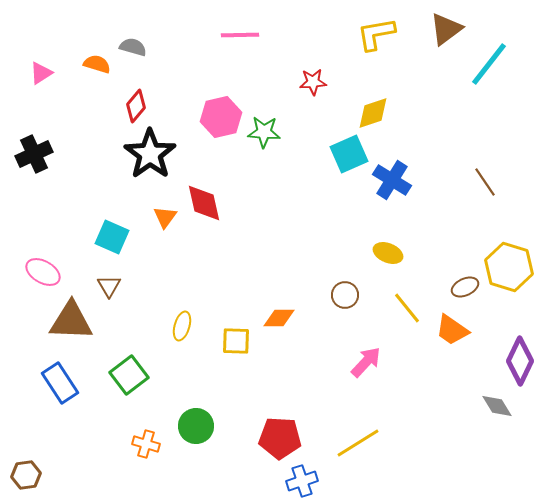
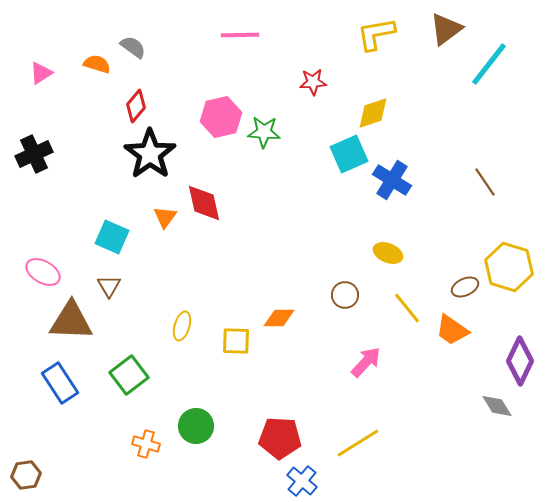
gray semicircle at (133, 47): rotated 20 degrees clockwise
blue cross at (302, 481): rotated 32 degrees counterclockwise
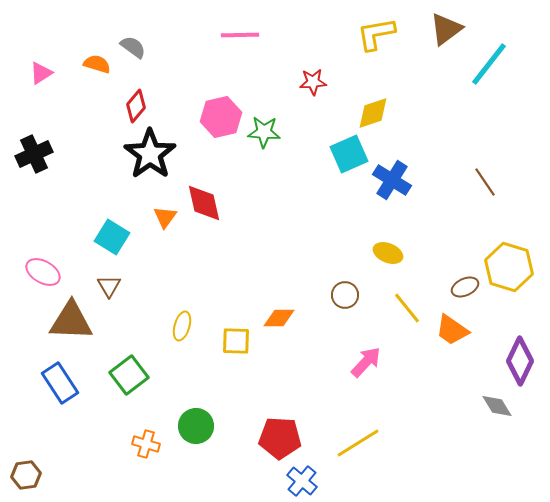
cyan square at (112, 237): rotated 8 degrees clockwise
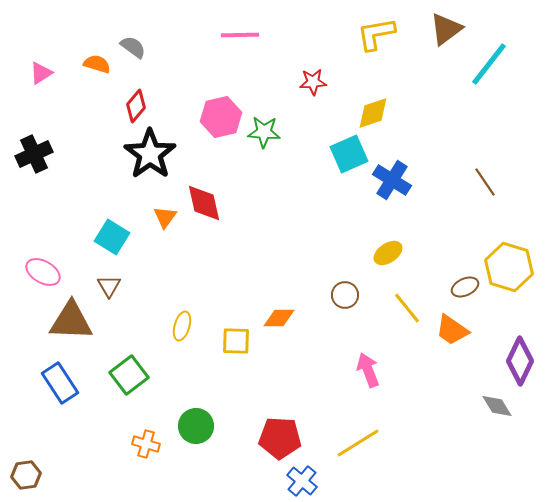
yellow ellipse at (388, 253): rotated 56 degrees counterclockwise
pink arrow at (366, 362): moved 2 px right, 8 px down; rotated 64 degrees counterclockwise
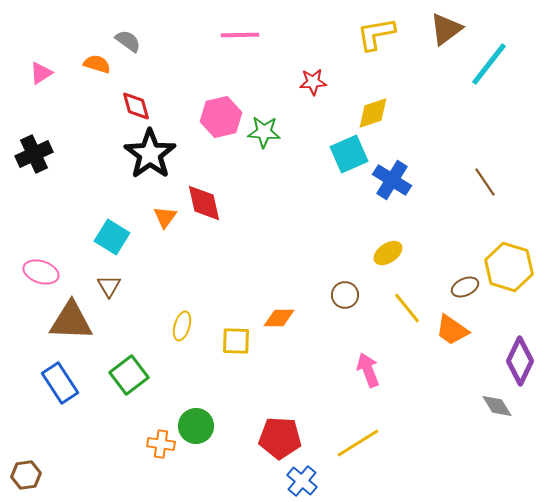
gray semicircle at (133, 47): moved 5 px left, 6 px up
red diamond at (136, 106): rotated 56 degrees counterclockwise
pink ellipse at (43, 272): moved 2 px left; rotated 12 degrees counterclockwise
orange cross at (146, 444): moved 15 px right; rotated 8 degrees counterclockwise
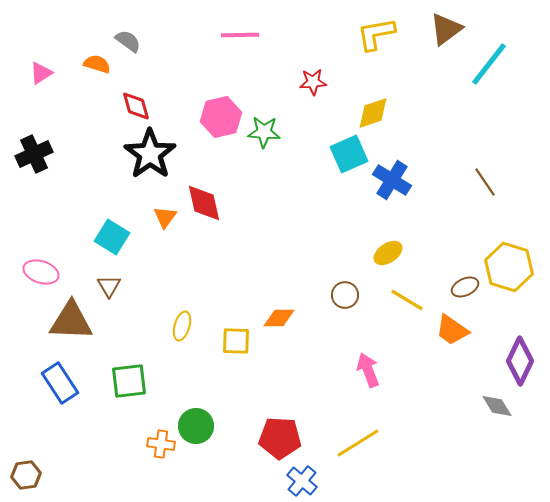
yellow line at (407, 308): moved 8 px up; rotated 20 degrees counterclockwise
green square at (129, 375): moved 6 px down; rotated 30 degrees clockwise
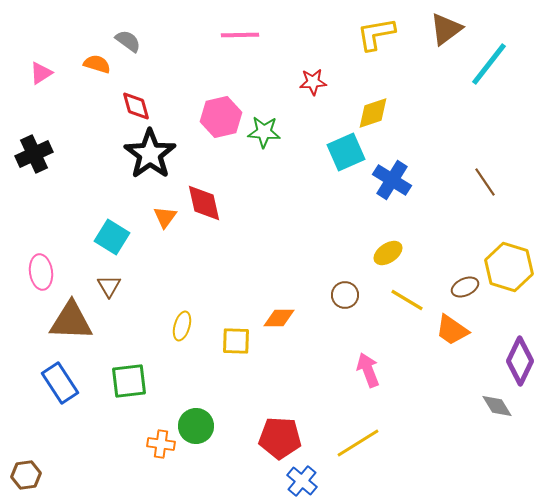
cyan square at (349, 154): moved 3 px left, 2 px up
pink ellipse at (41, 272): rotated 64 degrees clockwise
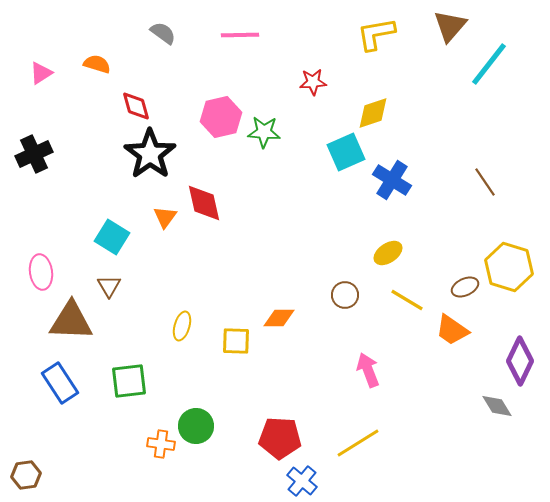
brown triangle at (446, 29): moved 4 px right, 3 px up; rotated 12 degrees counterclockwise
gray semicircle at (128, 41): moved 35 px right, 8 px up
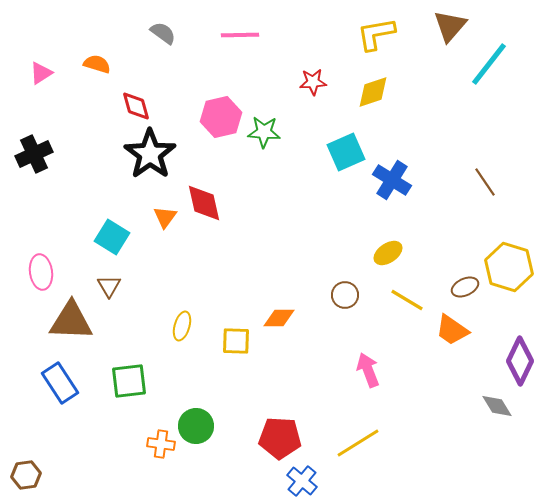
yellow diamond at (373, 113): moved 21 px up
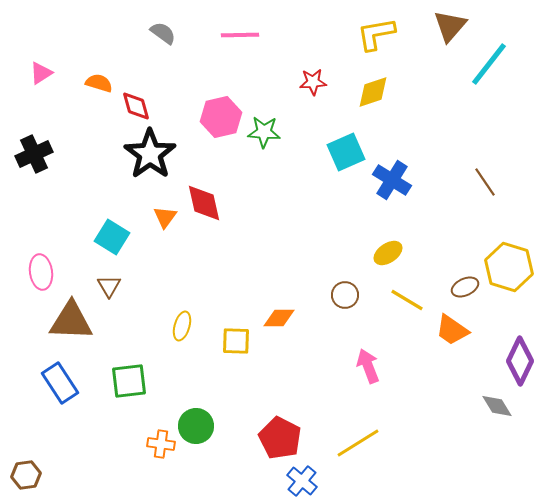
orange semicircle at (97, 64): moved 2 px right, 19 px down
pink arrow at (368, 370): moved 4 px up
red pentagon at (280, 438): rotated 24 degrees clockwise
